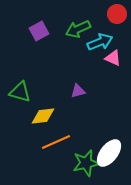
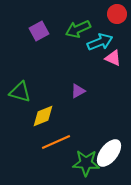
purple triangle: rotated 14 degrees counterclockwise
yellow diamond: rotated 15 degrees counterclockwise
green star: rotated 16 degrees clockwise
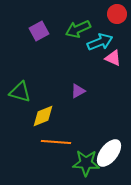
orange line: rotated 28 degrees clockwise
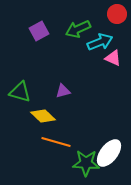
purple triangle: moved 15 px left; rotated 14 degrees clockwise
yellow diamond: rotated 65 degrees clockwise
orange line: rotated 12 degrees clockwise
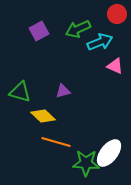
pink triangle: moved 2 px right, 8 px down
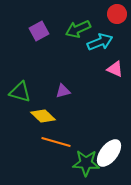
pink triangle: moved 3 px down
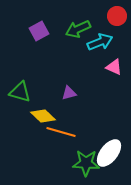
red circle: moved 2 px down
pink triangle: moved 1 px left, 2 px up
purple triangle: moved 6 px right, 2 px down
orange line: moved 5 px right, 10 px up
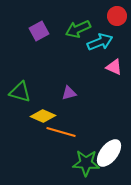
yellow diamond: rotated 20 degrees counterclockwise
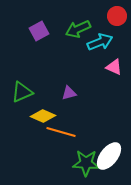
green triangle: moved 2 px right; rotated 40 degrees counterclockwise
white ellipse: moved 3 px down
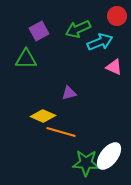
green triangle: moved 4 px right, 33 px up; rotated 25 degrees clockwise
